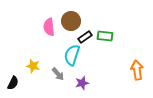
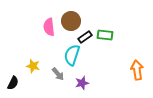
green rectangle: moved 1 px up
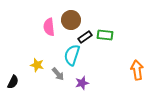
brown circle: moved 1 px up
yellow star: moved 4 px right, 1 px up
black semicircle: moved 1 px up
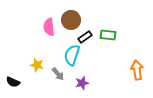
green rectangle: moved 3 px right
black semicircle: rotated 88 degrees clockwise
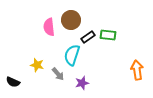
black rectangle: moved 3 px right
